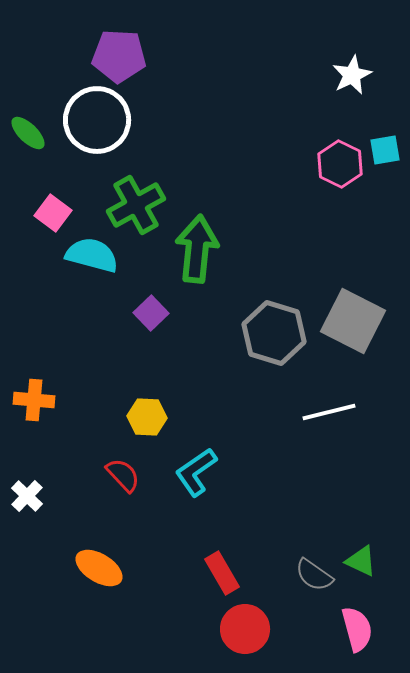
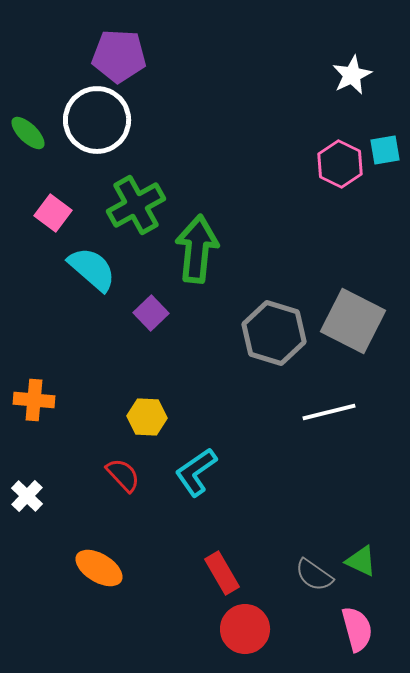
cyan semicircle: moved 14 px down; rotated 26 degrees clockwise
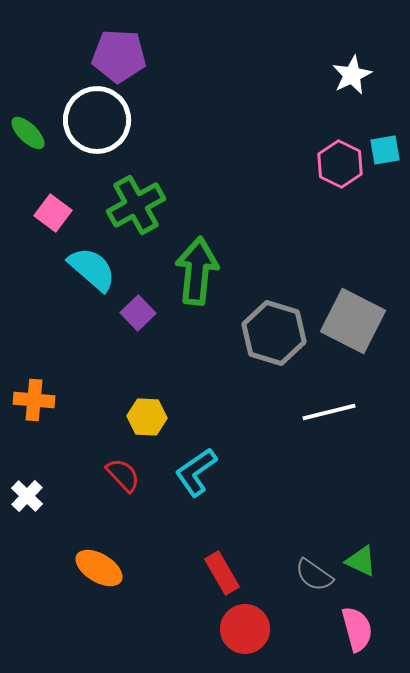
green arrow: moved 22 px down
purple square: moved 13 px left
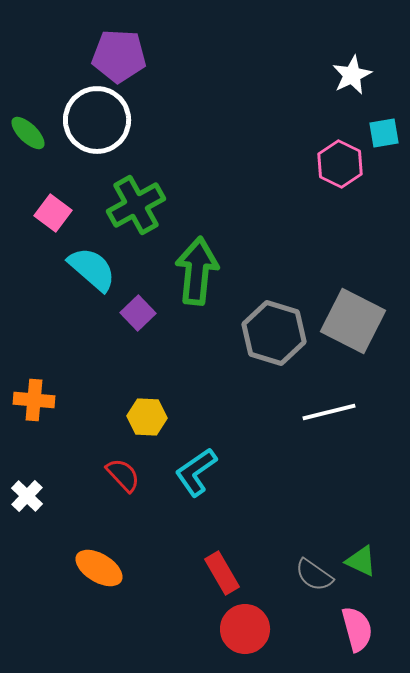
cyan square: moved 1 px left, 17 px up
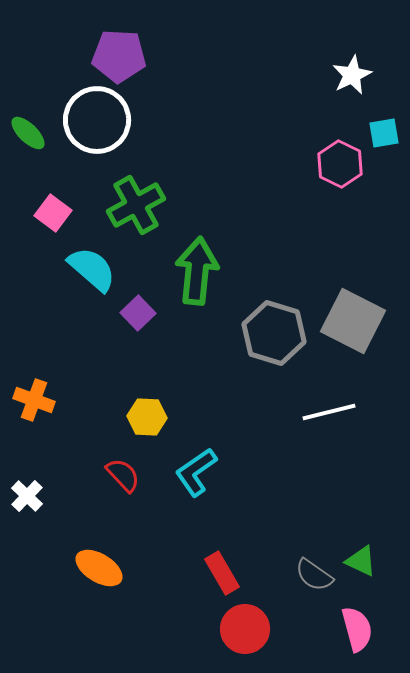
orange cross: rotated 15 degrees clockwise
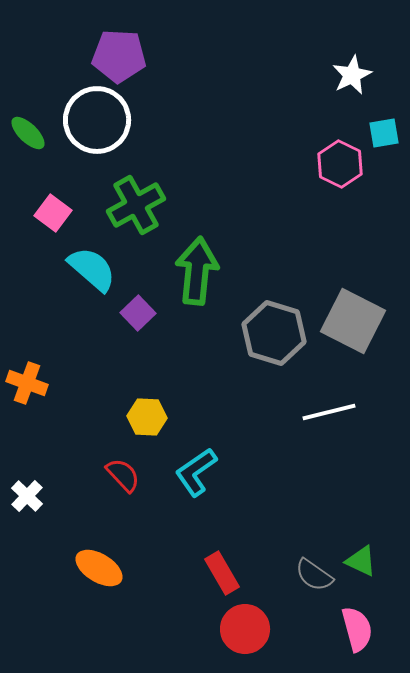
orange cross: moved 7 px left, 17 px up
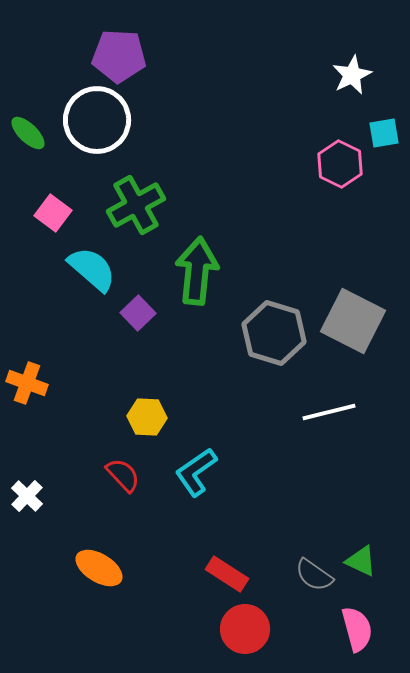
red rectangle: moved 5 px right, 1 px down; rotated 27 degrees counterclockwise
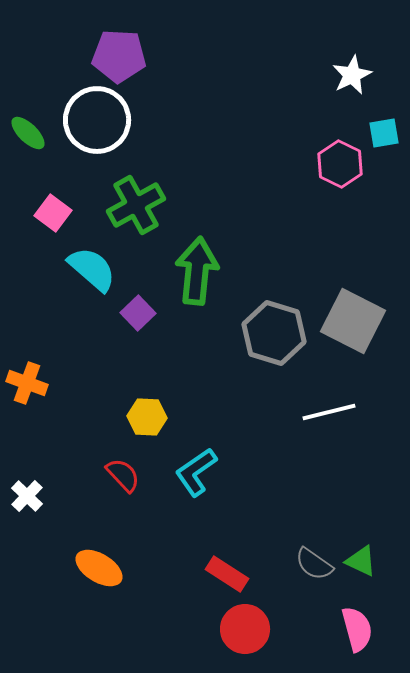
gray semicircle: moved 11 px up
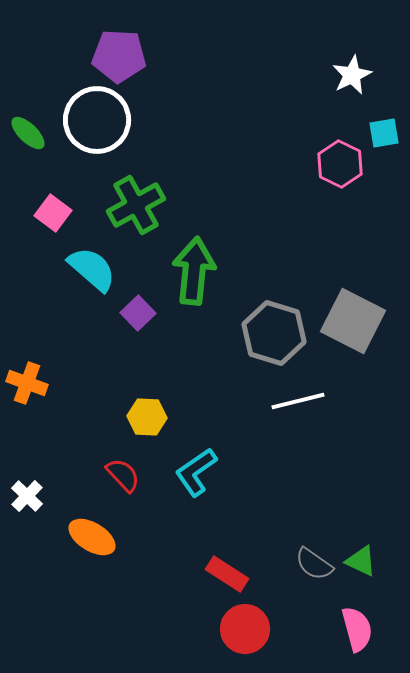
green arrow: moved 3 px left
white line: moved 31 px left, 11 px up
orange ellipse: moved 7 px left, 31 px up
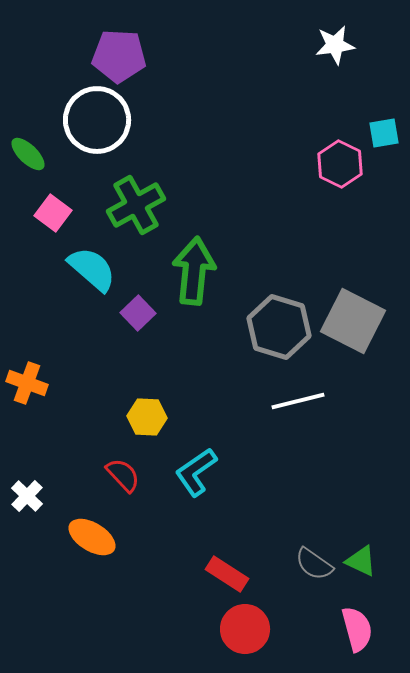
white star: moved 17 px left, 30 px up; rotated 18 degrees clockwise
green ellipse: moved 21 px down
gray hexagon: moved 5 px right, 6 px up
